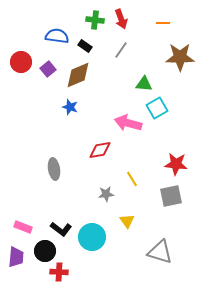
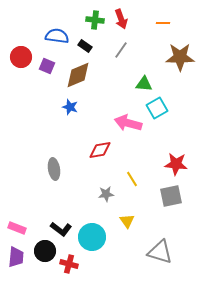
red circle: moved 5 px up
purple square: moved 1 px left, 3 px up; rotated 28 degrees counterclockwise
pink rectangle: moved 6 px left, 1 px down
red cross: moved 10 px right, 8 px up; rotated 12 degrees clockwise
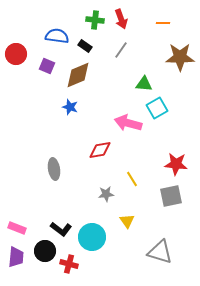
red circle: moved 5 px left, 3 px up
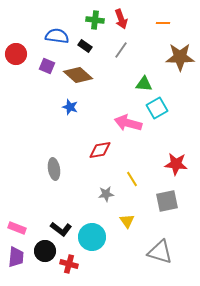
brown diamond: rotated 64 degrees clockwise
gray square: moved 4 px left, 5 px down
